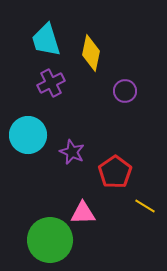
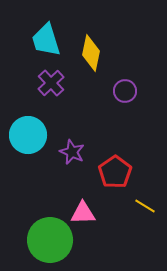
purple cross: rotated 16 degrees counterclockwise
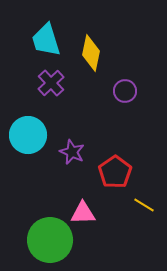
yellow line: moved 1 px left, 1 px up
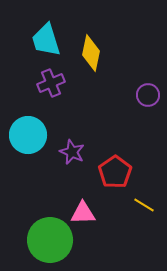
purple cross: rotated 20 degrees clockwise
purple circle: moved 23 px right, 4 px down
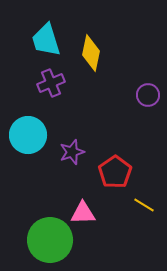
purple star: rotated 30 degrees clockwise
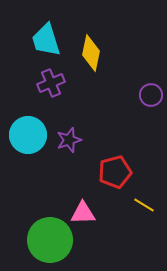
purple circle: moved 3 px right
purple star: moved 3 px left, 12 px up
red pentagon: rotated 20 degrees clockwise
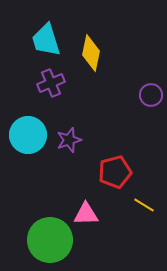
pink triangle: moved 3 px right, 1 px down
